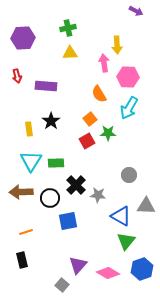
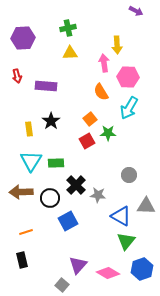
orange semicircle: moved 2 px right, 2 px up
blue square: rotated 18 degrees counterclockwise
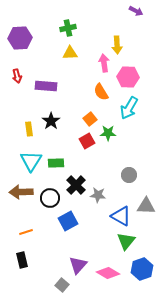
purple hexagon: moved 3 px left
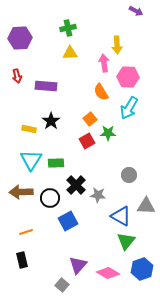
yellow rectangle: rotated 72 degrees counterclockwise
cyan triangle: moved 1 px up
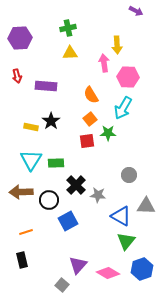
orange semicircle: moved 10 px left, 3 px down
cyan arrow: moved 6 px left
yellow rectangle: moved 2 px right, 2 px up
red square: rotated 21 degrees clockwise
black circle: moved 1 px left, 2 px down
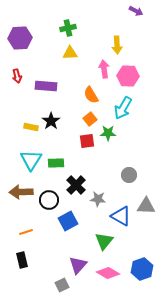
pink arrow: moved 6 px down
pink hexagon: moved 1 px up
gray star: moved 4 px down
green triangle: moved 22 px left
gray square: rotated 24 degrees clockwise
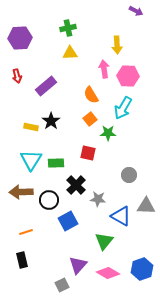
purple rectangle: rotated 45 degrees counterclockwise
red square: moved 1 px right, 12 px down; rotated 21 degrees clockwise
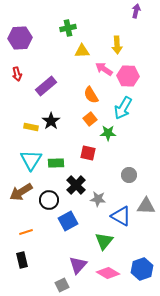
purple arrow: rotated 104 degrees counterclockwise
yellow triangle: moved 12 px right, 2 px up
pink arrow: rotated 48 degrees counterclockwise
red arrow: moved 2 px up
brown arrow: rotated 30 degrees counterclockwise
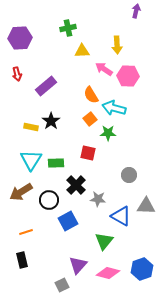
cyan arrow: moved 9 px left; rotated 75 degrees clockwise
pink diamond: rotated 15 degrees counterclockwise
